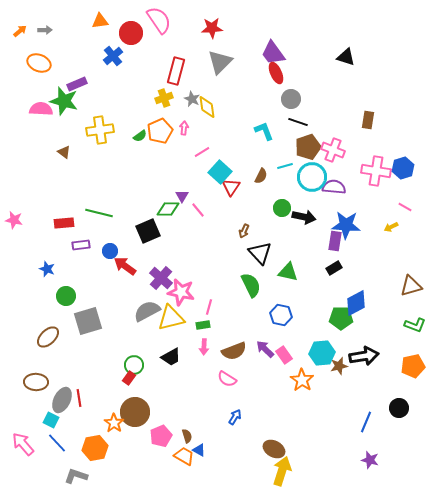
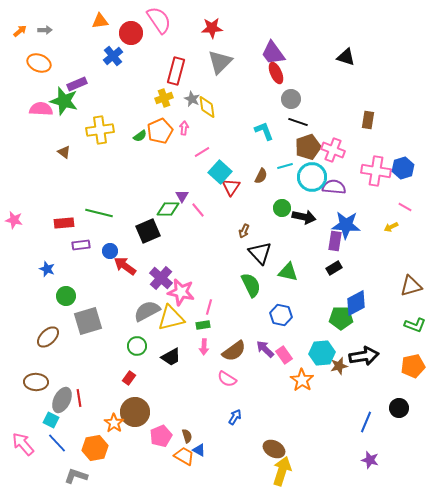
brown semicircle at (234, 351): rotated 15 degrees counterclockwise
green circle at (134, 365): moved 3 px right, 19 px up
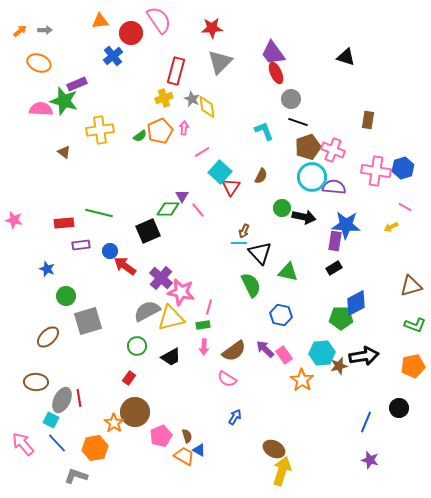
cyan line at (285, 166): moved 46 px left, 77 px down; rotated 14 degrees clockwise
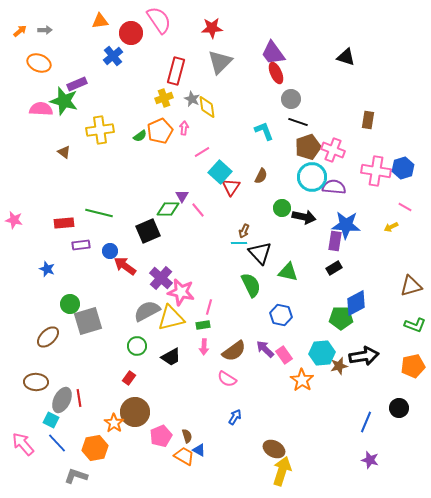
green circle at (66, 296): moved 4 px right, 8 px down
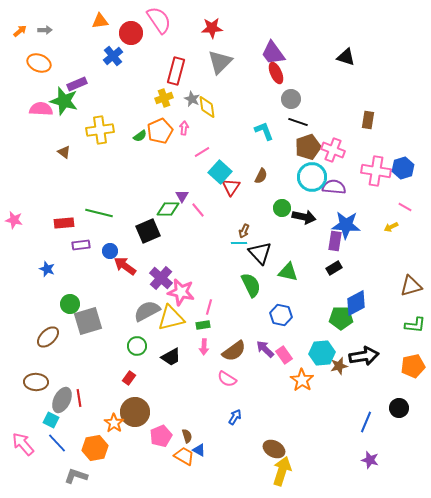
green L-shape at (415, 325): rotated 15 degrees counterclockwise
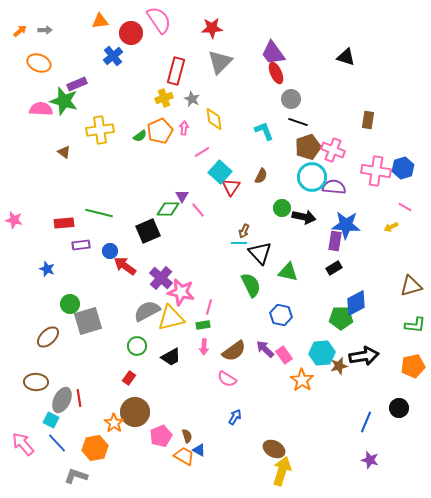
yellow diamond at (207, 107): moved 7 px right, 12 px down
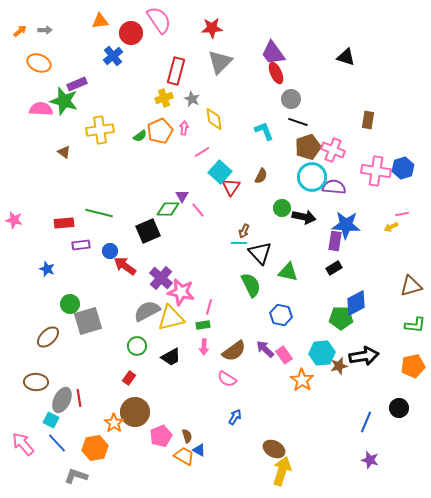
pink line at (405, 207): moved 3 px left, 7 px down; rotated 40 degrees counterclockwise
